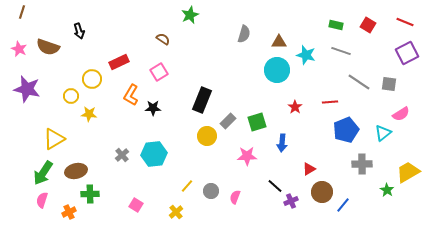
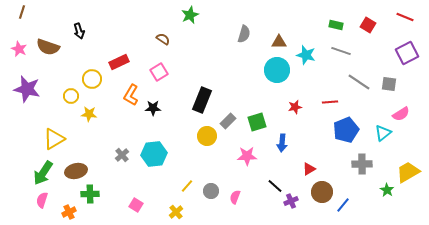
red line at (405, 22): moved 5 px up
red star at (295, 107): rotated 24 degrees clockwise
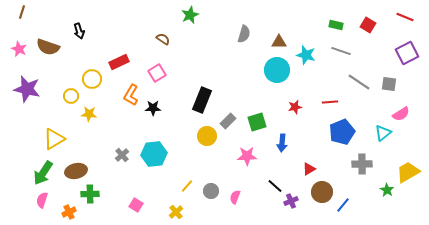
pink square at (159, 72): moved 2 px left, 1 px down
blue pentagon at (346, 130): moved 4 px left, 2 px down
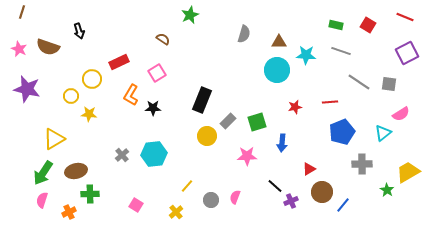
cyan star at (306, 55): rotated 12 degrees counterclockwise
gray circle at (211, 191): moved 9 px down
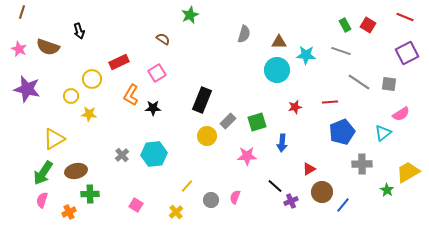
green rectangle at (336, 25): moved 9 px right; rotated 48 degrees clockwise
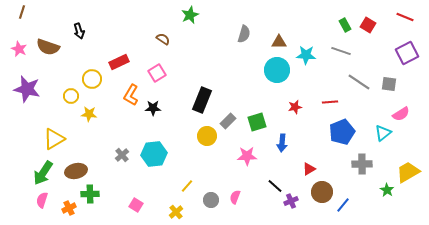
orange cross at (69, 212): moved 4 px up
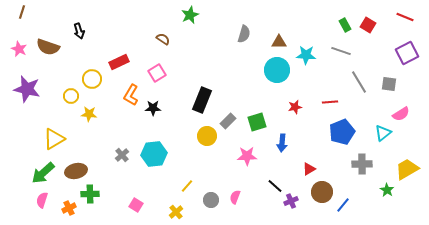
gray line at (359, 82): rotated 25 degrees clockwise
yellow trapezoid at (408, 172): moved 1 px left, 3 px up
green arrow at (43, 173): rotated 15 degrees clockwise
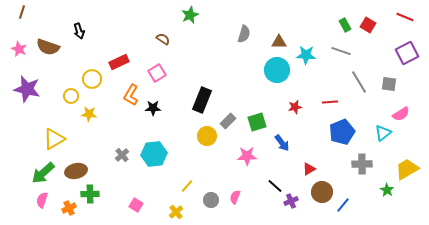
blue arrow at (282, 143): rotated 42 degrees counterclockwise
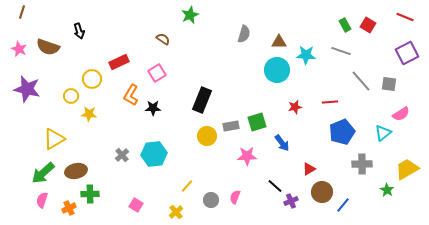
gray line at (359, 82): moved 2 px right, 1 px up; rotated 10 degrees counterclockwise
gray rectangle at (228, 121): moved 3 px right, 5 px down; rotated 35 degrees clockwise
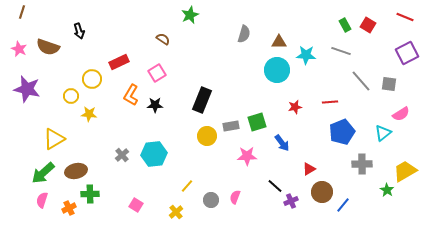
black star at (153, 108): moved 2 px right, 3 px up
yellow trapezoid at (407, 169): moved 2 px left, 2 px down
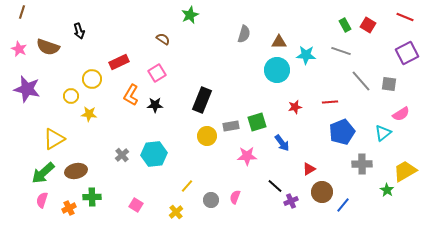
green cross at (90, 194): moved 2 px right, 3 px down
